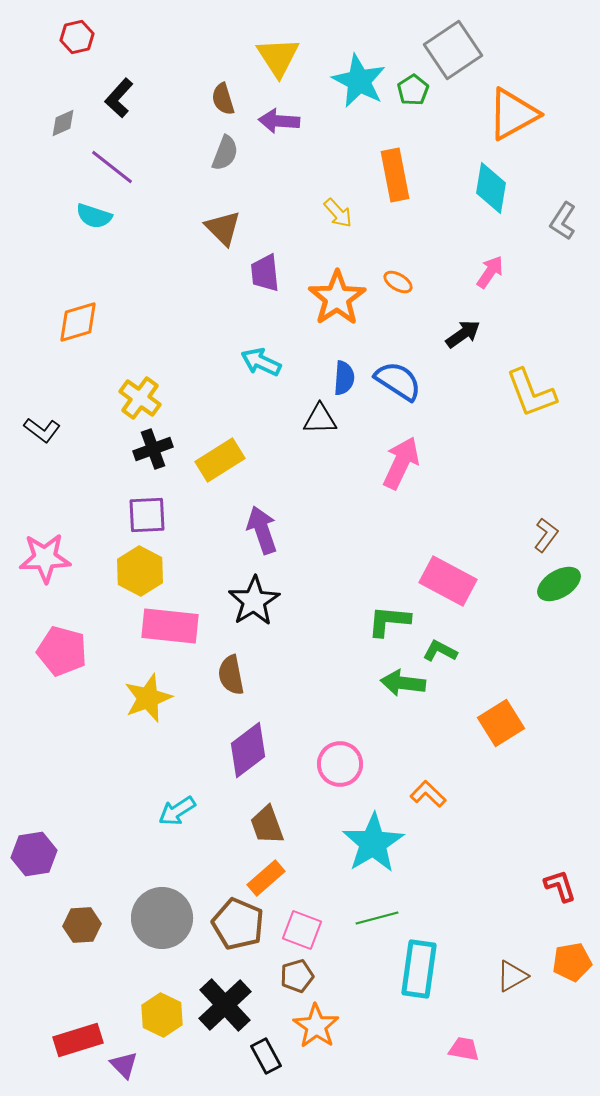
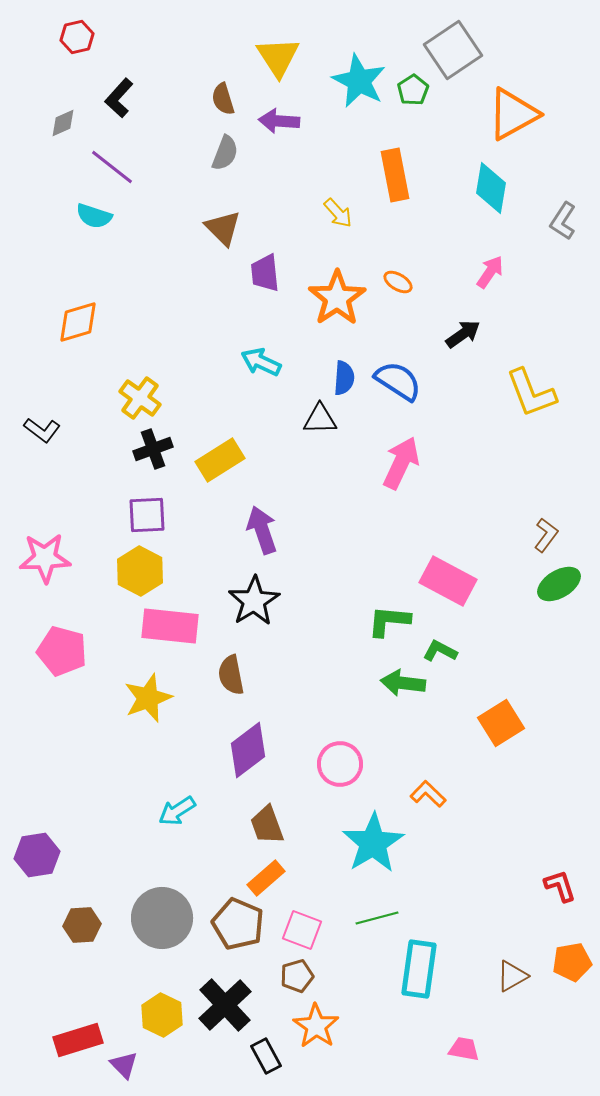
purple hexagon at (34, 854): moved 3 px right, 1 px down
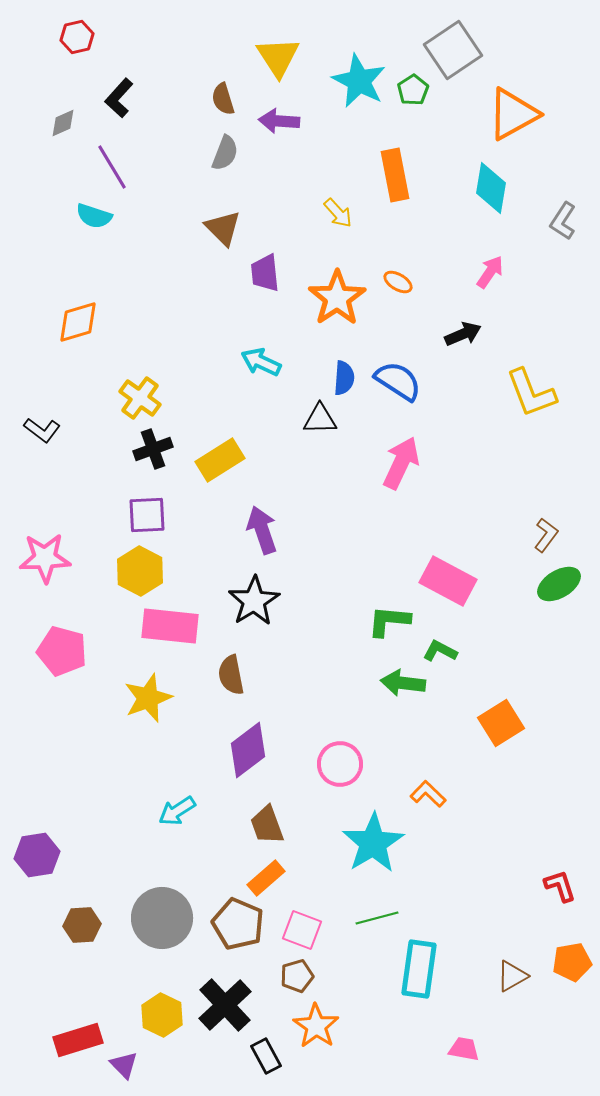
purple line at (112, 167): rotated 21 degrees clockwise
black arrow at (463, 334): rotated 12 degrees clockwise
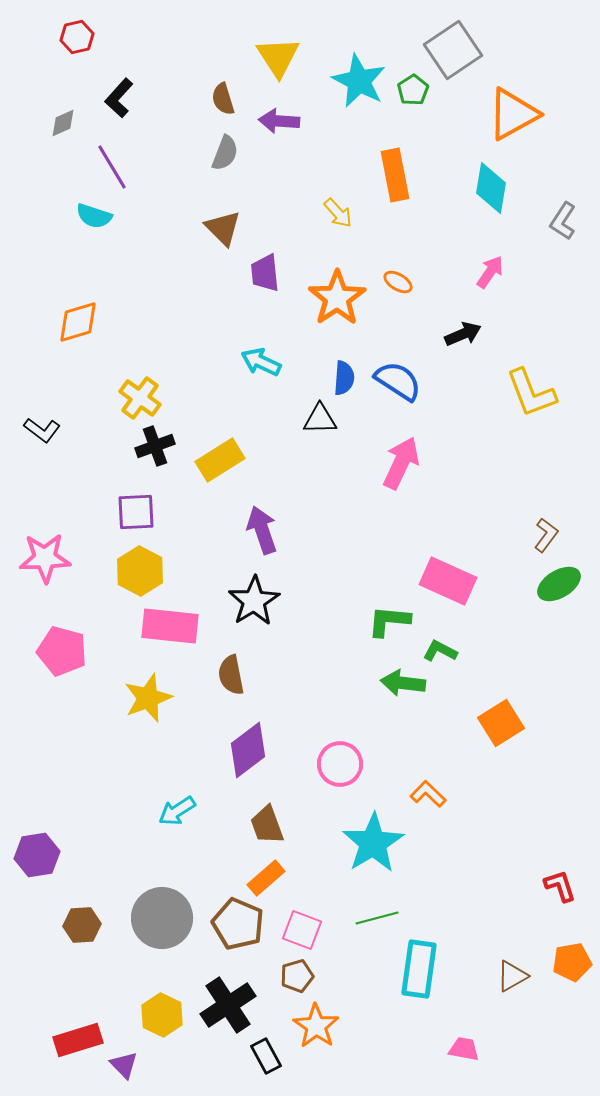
black cross at (153, 449): moved 2 px right, 3 px up
purple square at (147, 515): moved 11 px left, 3 px up
pink rectangle at (448, 581): rotated 4 degrees counterclockwise
black cross at (225, 1005): moved 3 px right; rotated 10 degrees clockwise
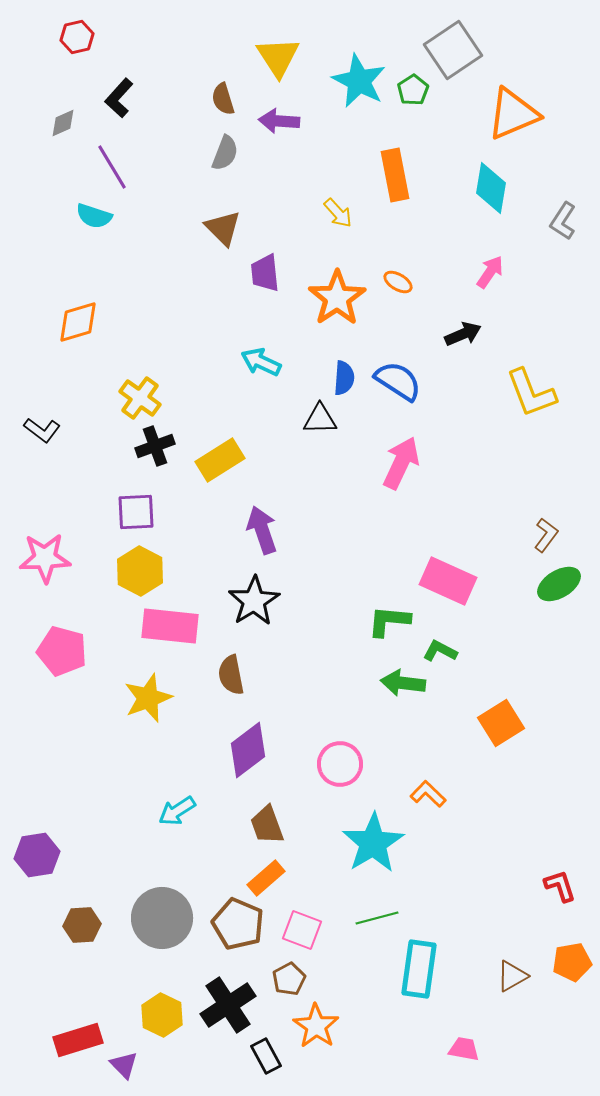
orange triangle at (513, 114): rotated 6 degrees clockwise
brown pentagon at (297, 976): moved 8 px left, 3 px down; rotated 12 degrees counterclockwise
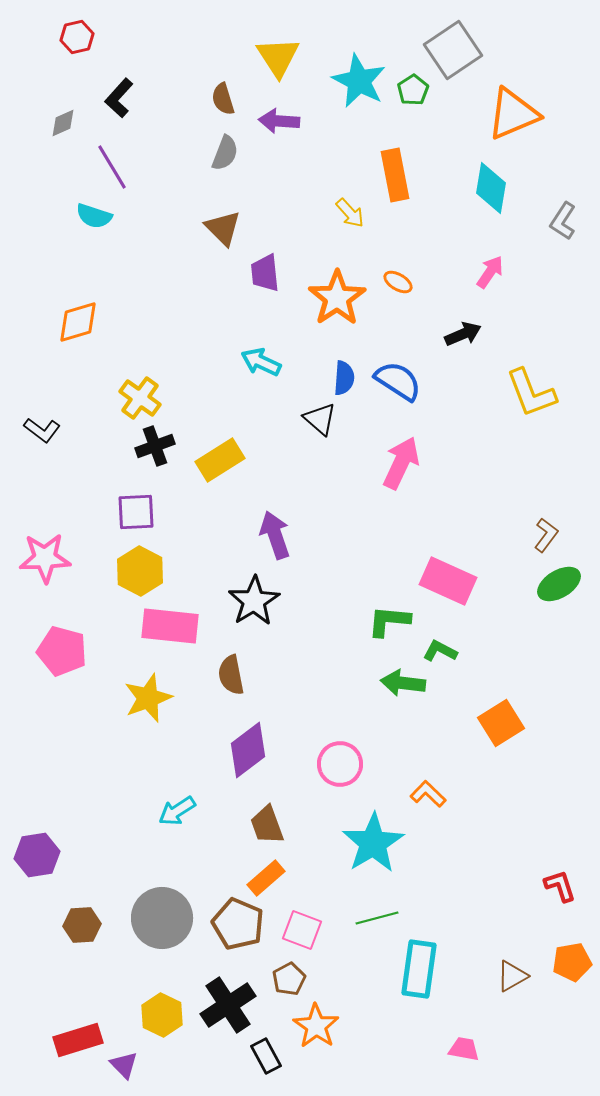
yellow arrow at (338, 213): moved 12 px right
black triangle at (320, 419): rotated 42 degrees clockwise
purple arrow at (262, 530): moved 13 px right, 5 px down
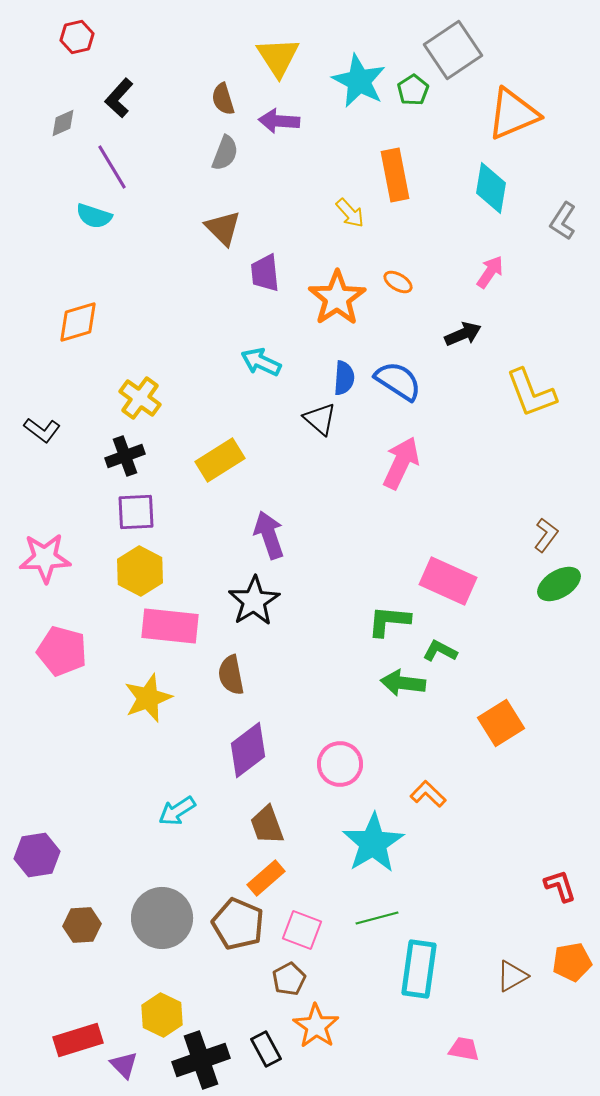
black cross at (155, 446): moved 30 px left, 10 px down
purple arrow at (275, 535): moved 6 px left
black cross at (228, 1005): moved 27 px left, 55 px down; rotated 14 degrees clockwise
black rectangle at (266, 1056): moved 7 px up
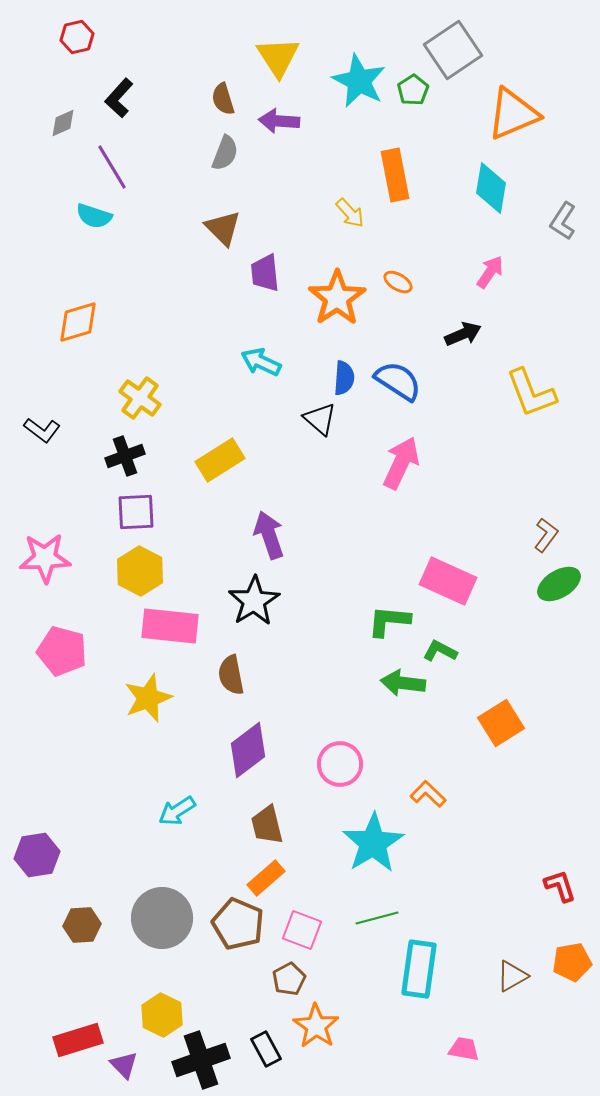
brown trapezoid at (267, 825): rotated 6 degrees clockwise
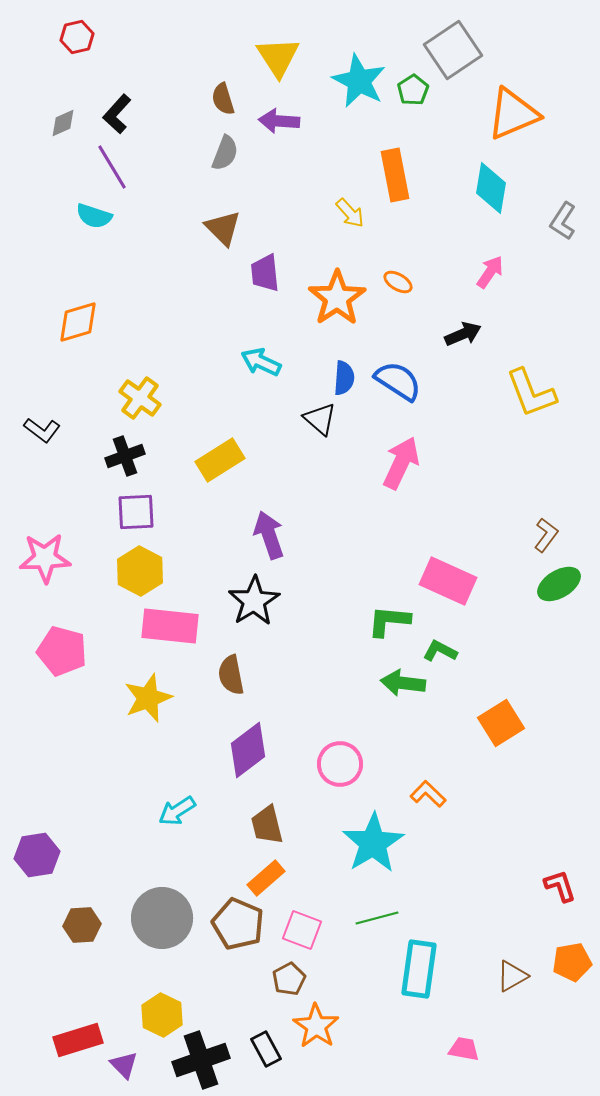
black L-shape at (119, 98): moved 2 px left, 16 px down
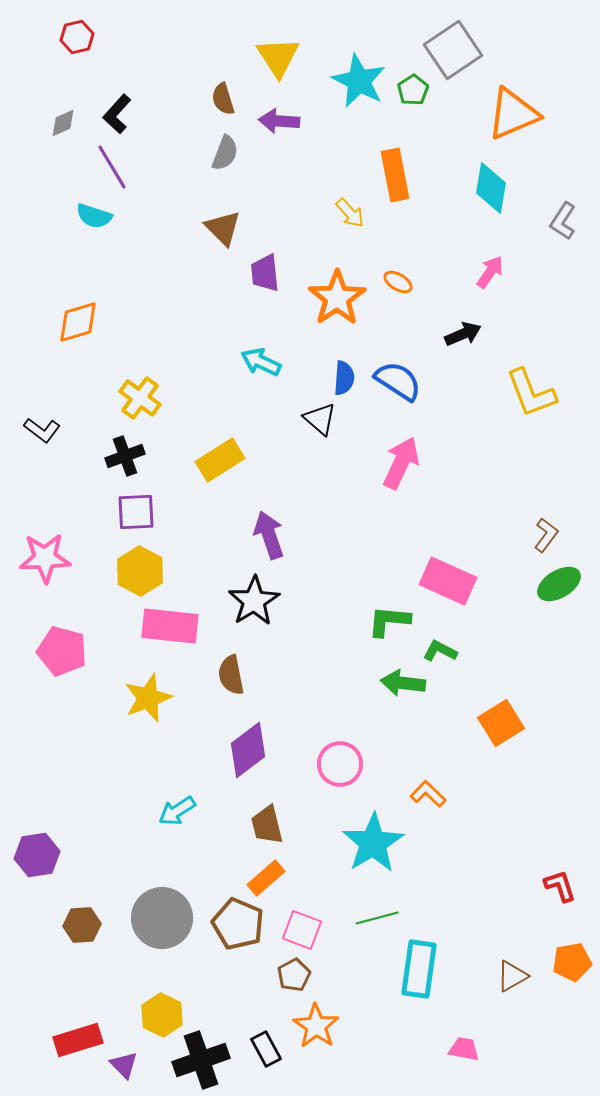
brown pentagon at (289, 979): moved 5 px right, 4 px up
